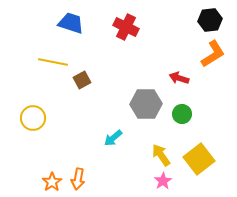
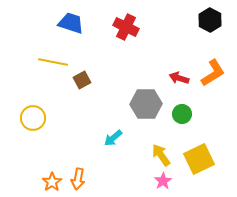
black hexagon: rotated 25 degrees counterclockwise
orange L-shape: moved 19 px down
yellow square: rotated 12 degrees clockwise
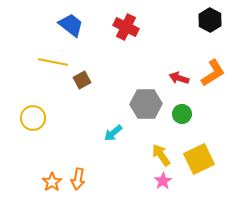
blue trapezoid: moved 2 px down; rotated 20 degrees clockwise
cyan arrow: moved 5 px up
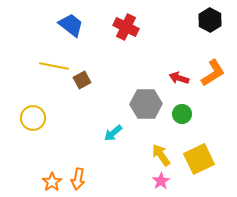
yellow line: moved 1 px right, 4 px down
pink star: moved 2 px left
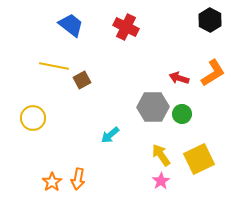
gray hexagon: moved 7 px right, 3 px down
cyan arrow: moved 3 px left, 2 px down
